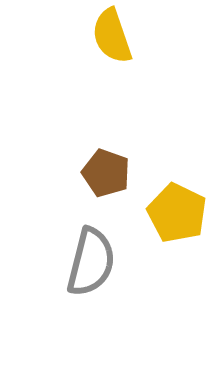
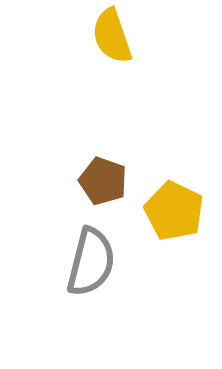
brown pentagon: moved 3 px left, 8 px down
yellow pentagon: moved 3 px left, 2 px up
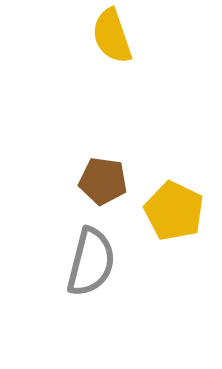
brown pentagon: rotated 12 degrees counterclockwise
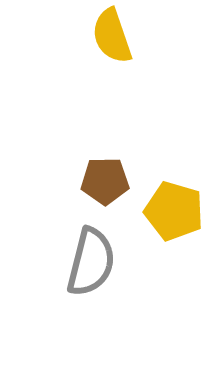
brown pentagon: moved 2 px right; rotated 9 degrees counterclockwise
yellow pentagon: rotated 10 degrees counterclockwise
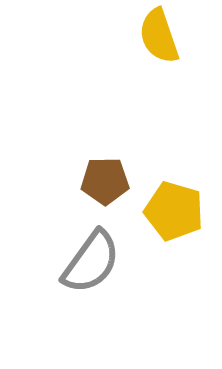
yellow semicircle: moved 47 px right
gray semicircle: rotated 22 degrees clockwise
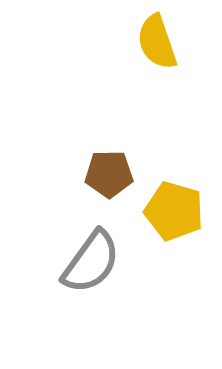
yellow semicircle: moved 2 px left, 6 px down
brown pentagon: moved 4 px right, 7 px up
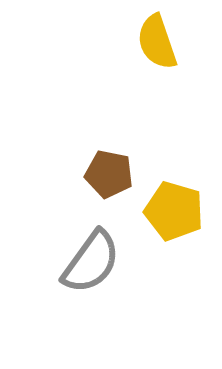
brown pentagon: rotated 12 degrees clockwise
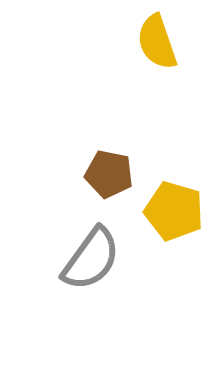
gray semicircle: moved 3 px up
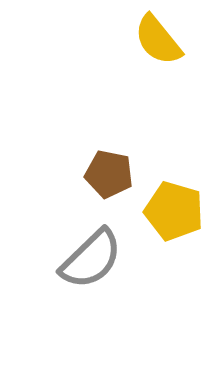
yellow semicircle: moved 1 px right, 2 px up; rotated 20 degrees counterclockwise
gray semicircle: rotated 10 degrees clockwise
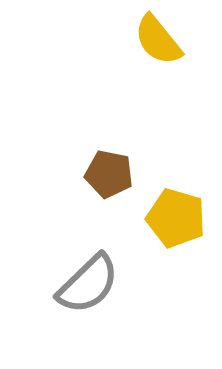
yellow pentagon: moved 2 px right, 7 px down
gray semicircle: moved 3 px left, 25 px down
